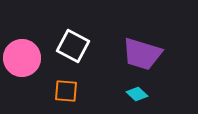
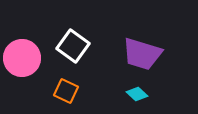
white square: rotated 8 degrees clockwise
orange square: rotated 20 degrees clockwise
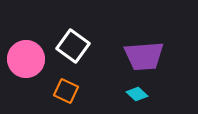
purple trapezoid: moved 2 px right, 2 px down; rotated 21 degrees counterclockwise
pink circle: moved 4 px right, 1 px down
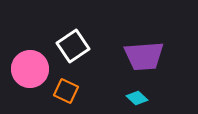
white square: rotated 20 degrees clockwise
pink circle: moved 4 px right, 10 px down
cyan diamond: moved 4 px down
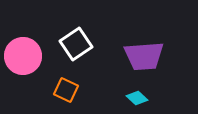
white square: moved 3 px right, 2 px up
pink circle: moved 7 px left, 13 px up
orange square: moved 1 px up
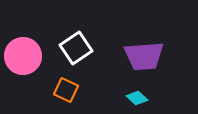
white square: moved 4 px down
